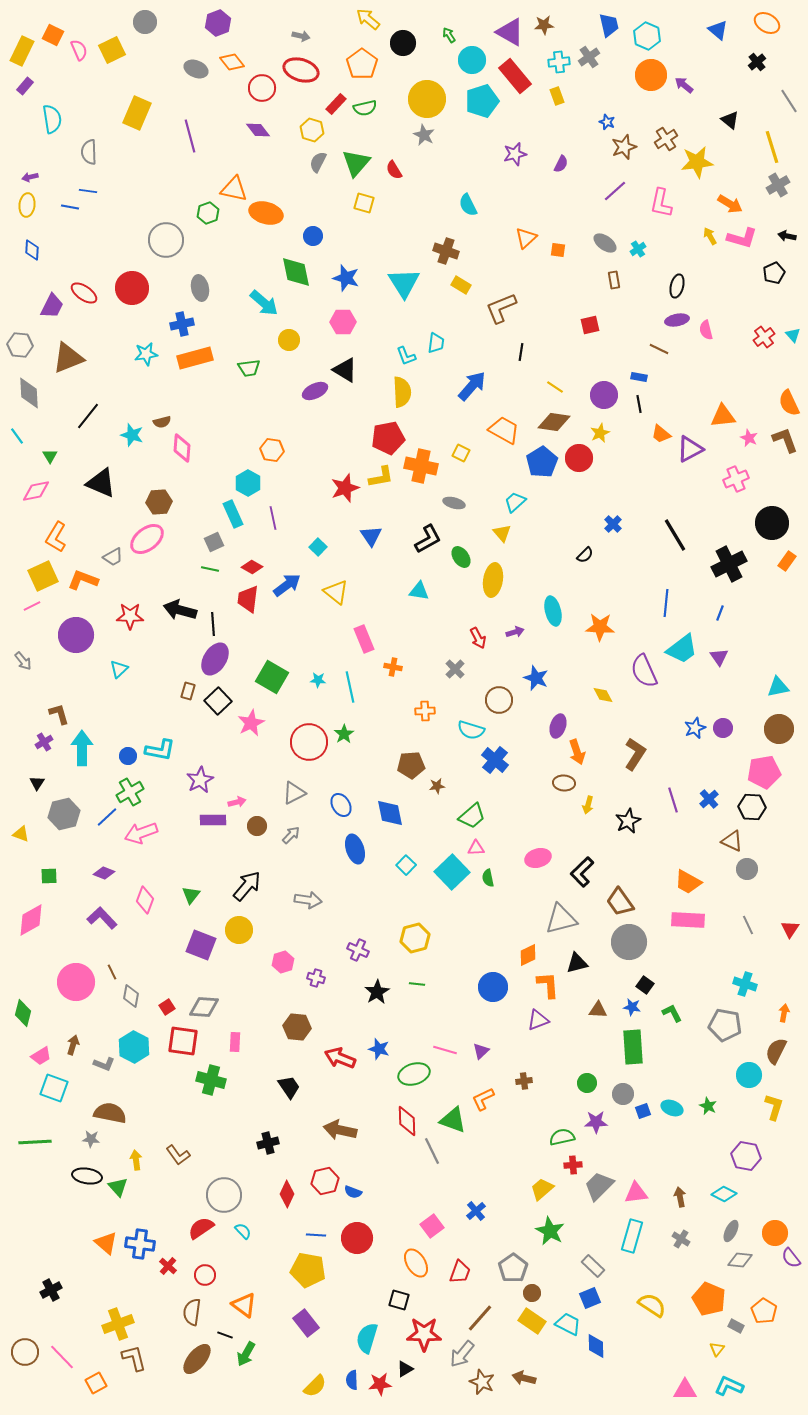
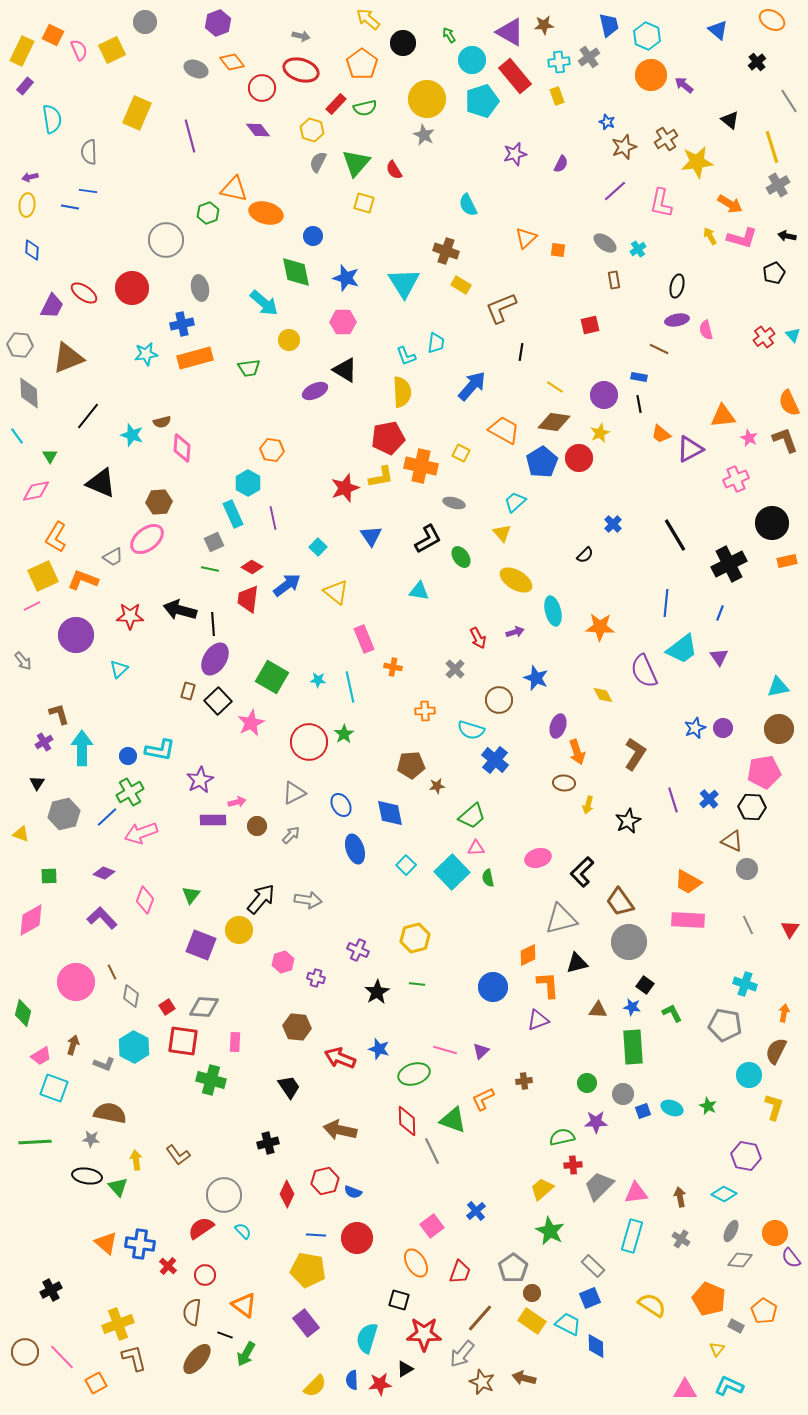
orange ellipse at (767, 23): moved 5 px right, 3 px up
orange rectangle at (787, 561): rotated 42 degrees clockwise
yellow ellipse at (493, 580): moved 23 px right; rotated 68 degrees counterclockwise
black arrow at (247, 886): moved 14 px right, 13 px down
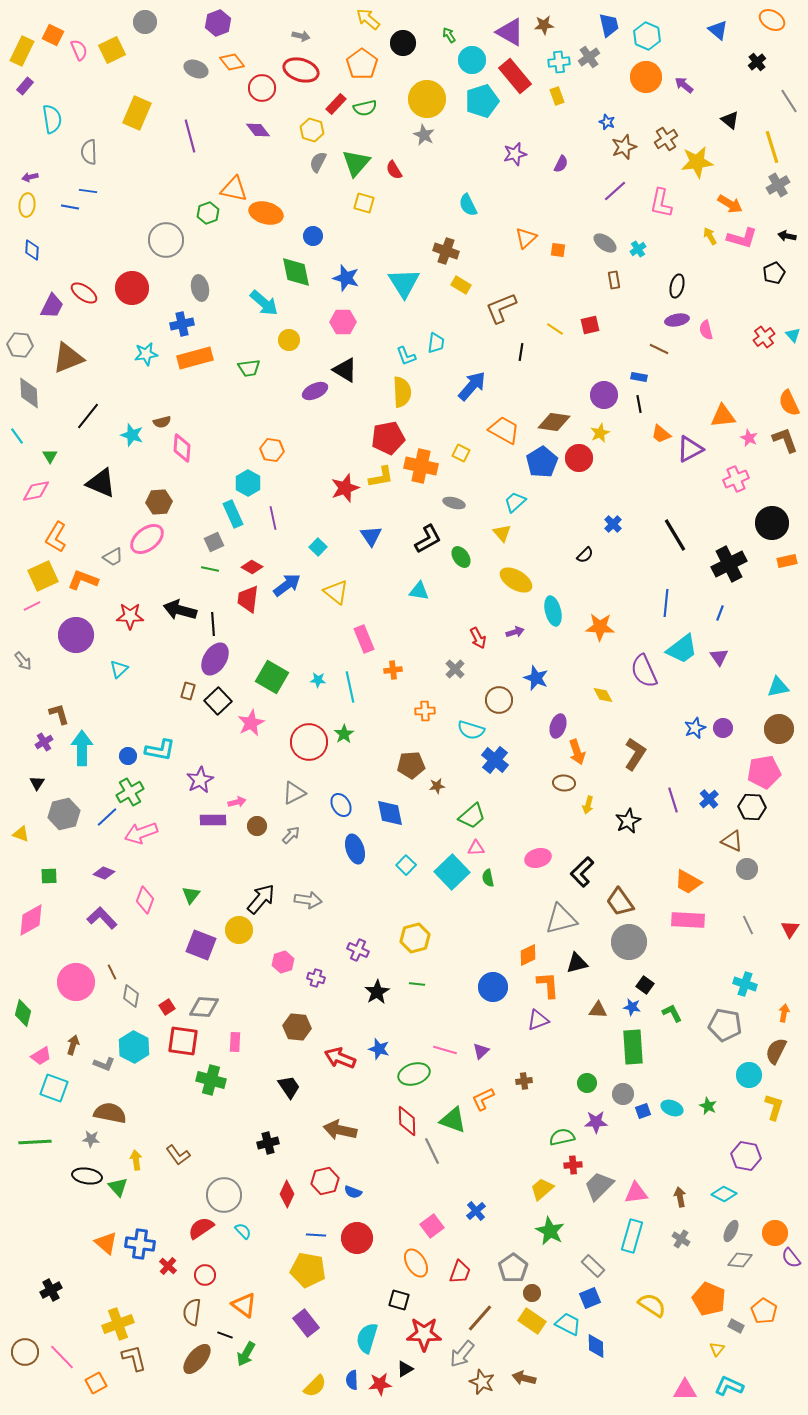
orange circle at (651, 75): moved 5 px left, 2 px down
yellow line at (555, 387): moved 58 px up
orange cross at (393, 667): moved 3 px down; rotated 18 degrees counterclockwise
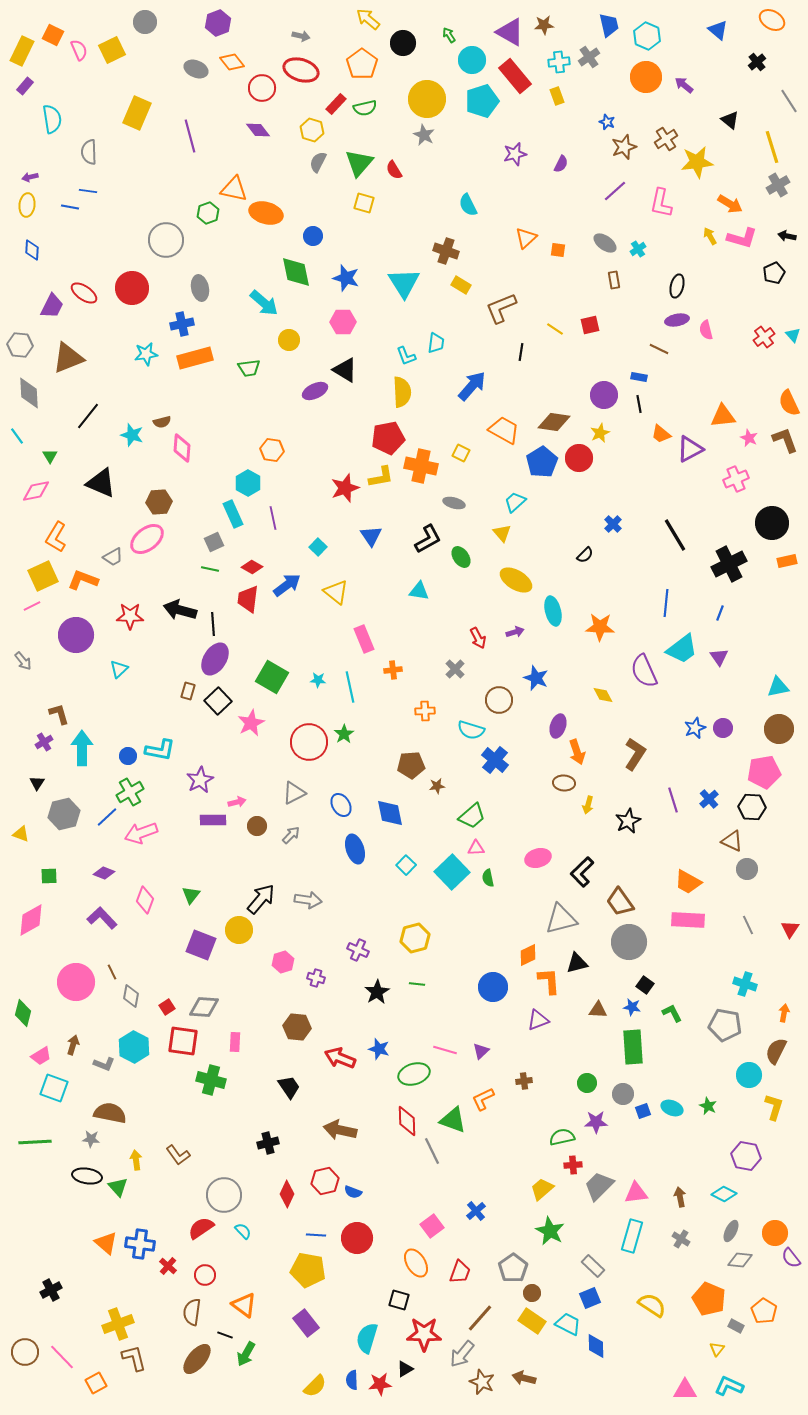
green triangle at (356, 163): moved 3 px right
orange L-shape at (548, 985): moved 1 px right, 4 px up
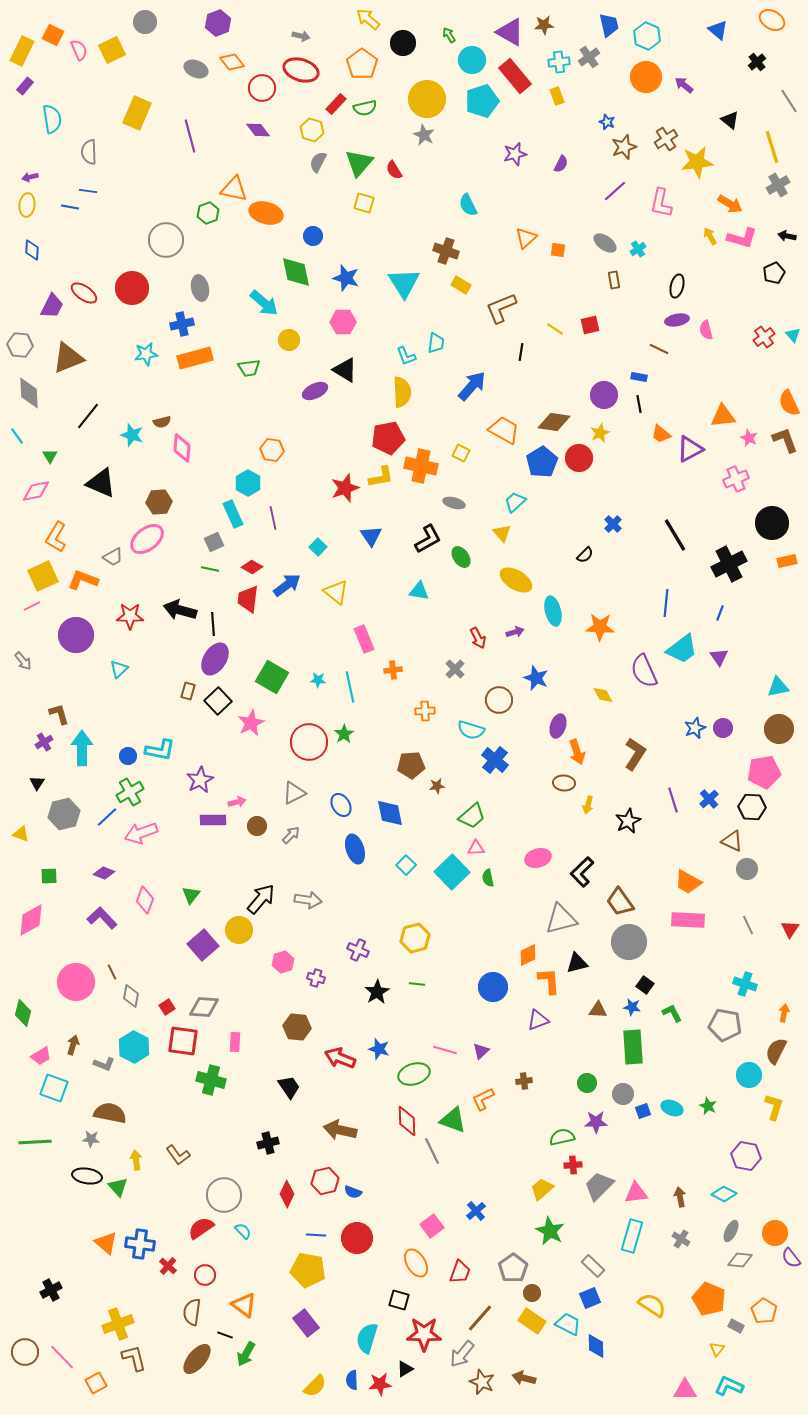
purple square at (201, 945): moved 2 px right; rotated 28 degrees clockwise
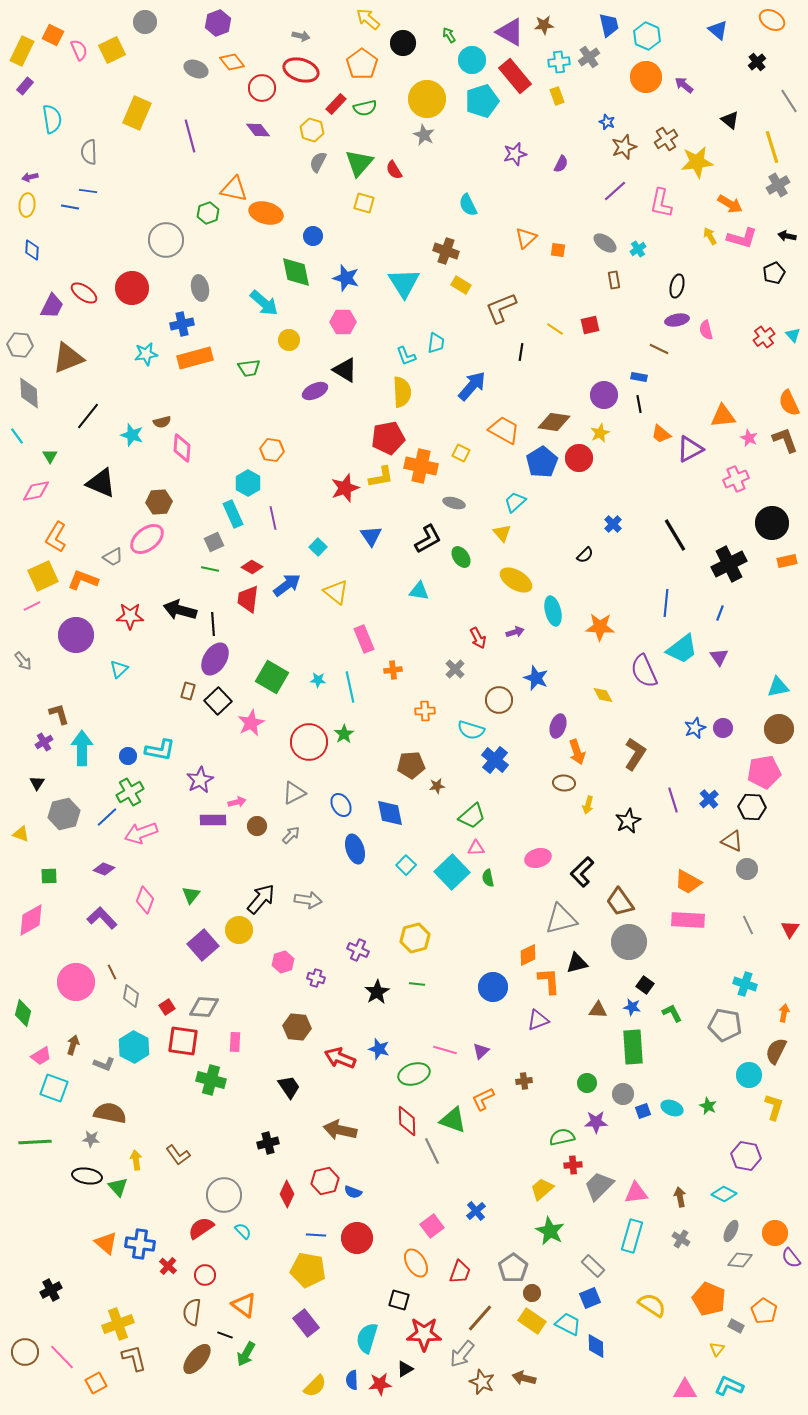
purple diamond at (104, 873): moved 4 px up
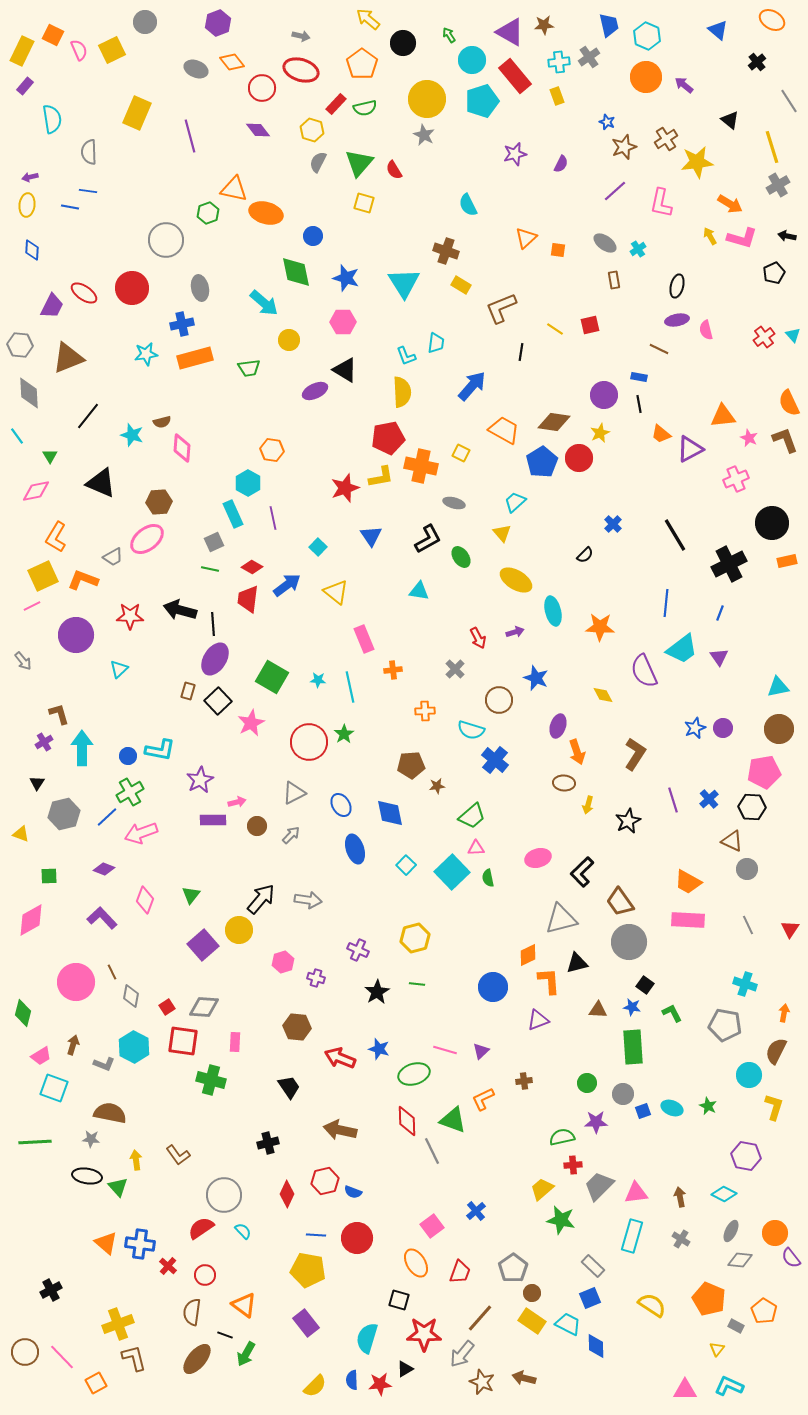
green star at (550, 1231): moved 11 px right, 11 px up; rotated 16 degrees counterclockwise
